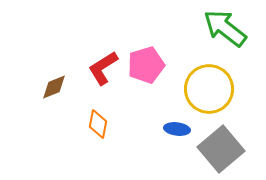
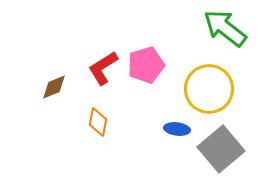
orange diamond: moved 2 px up
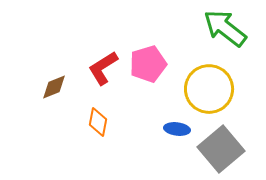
pink pentagon: moved 2 px right, 1 px up
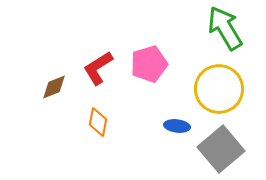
green arrow: rotated 21 degrees clockwise
pink pentagon: moved 1 px right
red L-shape: moved 5 px left
yellow circle: moved 10 px right
blue ellipse: moved 3 px up
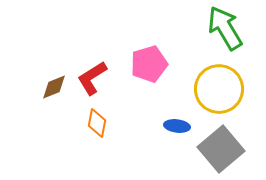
red L-shape: moved 6 px left, 10 px down
orange diamond: moved 1 px left, 1 px down
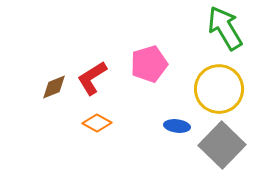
orange diamond: rotated 72 degrees counterclockwise
gray square: moved 1 px right, 4 px up; rotated 6 degrees counterclockwise
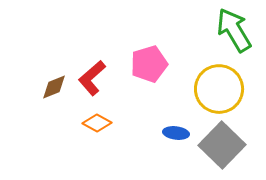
green arrow: moved 9 px right, 2 px down
red L-shape: rotated 9 degrees counterclockwise
blue ellipse: moved 1 px left, 7 px down
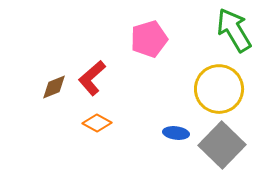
pink pentagon: moved 25 px up
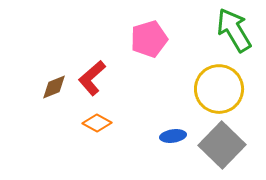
blue ellipse: moved 3 px left, 3 px down; rotated 15 degrees counterclockwise
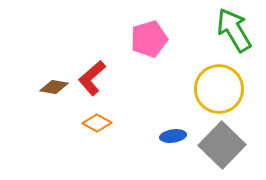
brown diamond: rotated 32 degrees clockwise
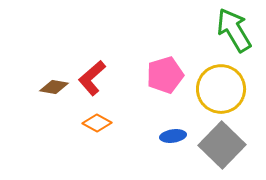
pink pentagon: moved 16 px right, 36 px down
yellow circle: moved 2 px right
